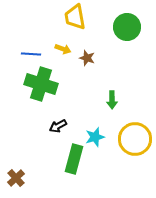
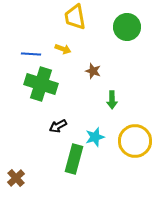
brown star: moved 6 px right, 13 px down
yellow circle: moved 2 px down
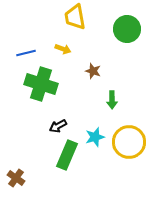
green circle: moved 2 px down
blue line: moved 5 px left, 1 px up; rotated 18 degrees counterclockwise
yellow circle: moved 6 px left, 1 px down
green rectangle: moved 7 px left, 4 px up; rotated 8 degrees clockwise
brown cross: rotated 12 degrees counterclockwise
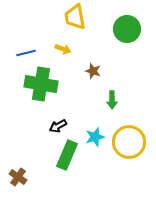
green cross: rotated 8 degrees counterclockwise
brown cross: moved 2 px right, 1 px up
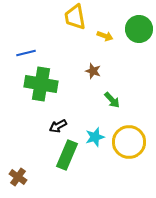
green circle: moved 12 px right
yellow arrow: moved 42 px right, 13 px up
green arrow: rotated 42 degrees counterclockwise
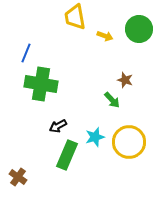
blue line: rotated 54 degrees counterclockwise
brown star: moved 32 px right, 9 px down
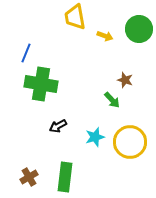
yellow circle: moved 1 px right
green rectangle: moved 2 px left, 22 px down; rotated 16 degrees counterclockwise
brown cross: moved 11 px right; rotated 24 degrees clockwise
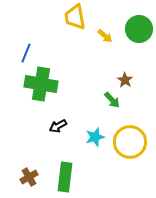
yellow arrow: rotated 21 degrees clockwise
brown star: rotated 14 degrees clockwise
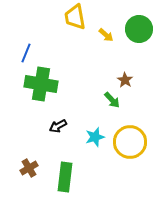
yellow arrow: moved 1 px right, 1 px up
brown cross: moved 9 px up
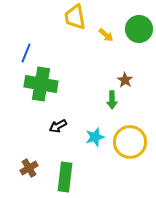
green arrow: rotated 42 degrees clockwise
